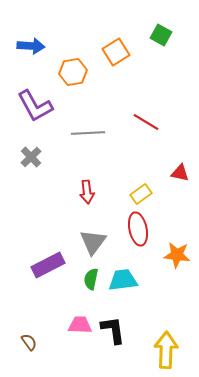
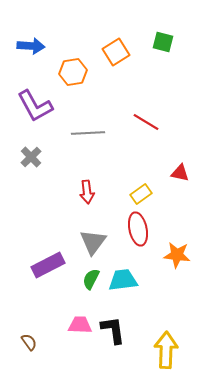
green square: moved 2 px right, 7 px down; rotated 15 degrees counterclockwise
green semicircle: rotated 15 degrees clockwise
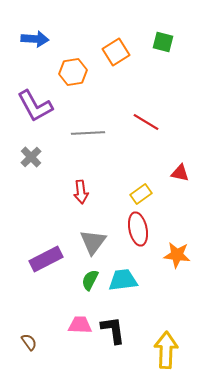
blue arrow: moved 4 px right, 7 px up
red arrow: moved 6 px left
purple rectangle: moved 2 px left, 6 px up
green semicircle: moved 1 px left, 1 px down
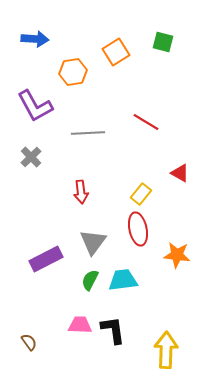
red triangle: rotated 18 degrees clockwise
yellow rectangle: rotated 15 degrees counterclockwise
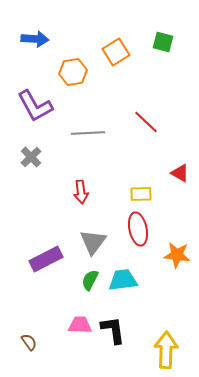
red line: rotated 12 degrees clockwise
yellow rectangle: rotated 50 degrees clockwise
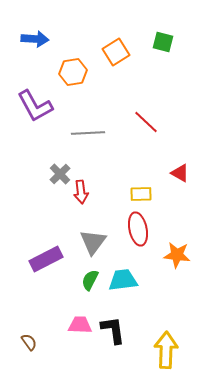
gray cross: moved 29 px right, 17 px down
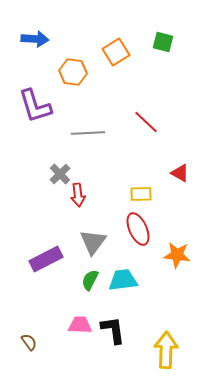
orange hexagon: rotated 16 degrees clockwise
purple L-shape: rotated 12 degrees clockwise
red arrow: moved 3 px left, 3 px down
red ellipse: rotated 12 degrees counterclockwise
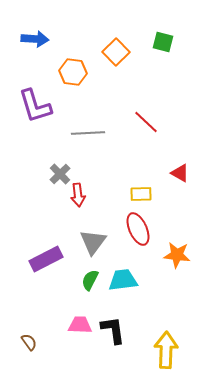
orange square: rotated 12 degrees counterclockwise
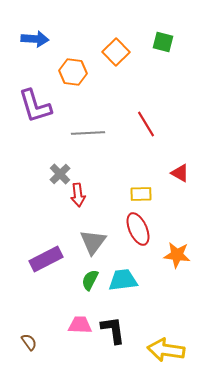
red line: moved 2 px down; rotated 16 degrees clockwise
yellow arrow: rotated 84 degrees counterclockwise
